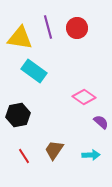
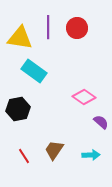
purple line: rotated 15 degrees clockwise
black hexagon: moved 6 px up
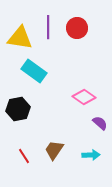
purple semicircle: moved 1 px left, 1 px down
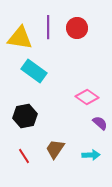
pink diamond: moved 3 px right
black hexagon: moved 7 px right, 7 px down
brown trapezoid: moved 1 px right, 1 px up
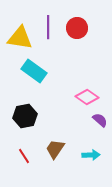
purple semicircle: moved 3 px up
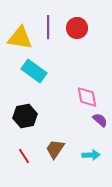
pink diamond: rotated 45 degrees clockwise
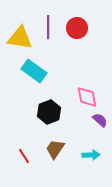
black hexagon: moved 24 px right, 4 px up; rotated 10 degrees counterclockwise
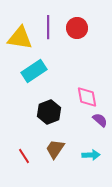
cyan rectangle: rotated 70 degrees counterclockwise
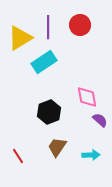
red circle: moved 3 px right, 3 px up
yellow triangle: rotated 40 degrees counterclockwise
cyan rectangle: moved 10 px right, 9 px up
brown trapezoid: moved 2 px right, 2 px up
red line: moved 6 px left
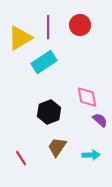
red line: moved 3 px right, 2 px down
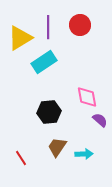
black hexagon: rotated 15 degrees clockwise
cyan arrow: moved 7 px left, 1 px up
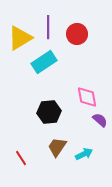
red circle: moved 3 px left, 9 px down
cyan arrow: rotated 24 degrees counterclockwise
